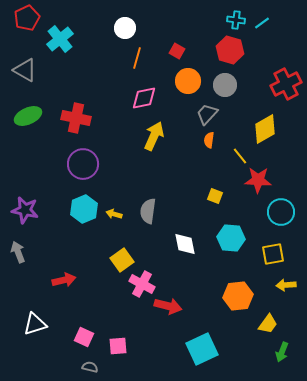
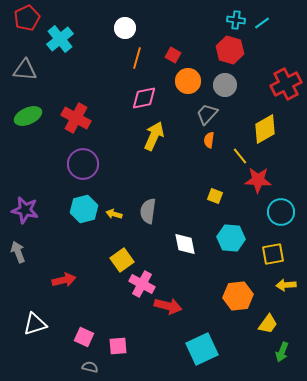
red square at (177, 51): moved 4 px left, 4 px down
gray triangle at (25, 70): rotated 25 degrees counterclockwise
red cross at (76, 118): rotated 16 degrees clockwise
cyan hexagon at (84, 209): rotated 8 degrees clockwise
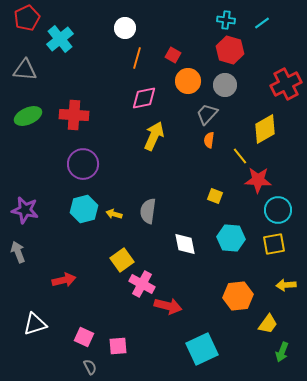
cyan cross at (236, 20): moved 10 px left
red cross at (76, 118): moved 2 px left, 3 px up; rotated 24 degrees counterclockwise
cyan circle at (281, 212): moved 3 px left, 2 px up
yellow square at (273, 254): moved 1 px right, 10 px up
gray semicircle at (90, 367): rotated 49 degrees clockwise
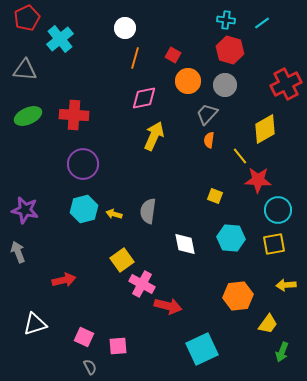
orange line at (137, 58): moved 2 px left
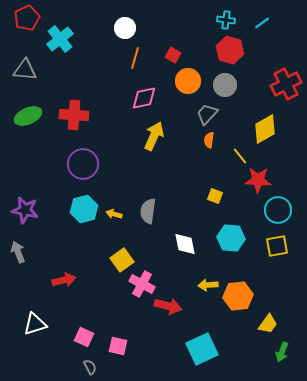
yellow square at (274, 244): moved 3 px right, 2 px down
yellow arrow at (286, 285): moved 78 px left
pink square at (118, 346): rotated 18 degrees clockwise
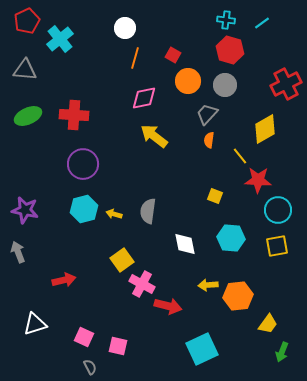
red pentagon at (27, 18): moved 3 px down
yellow arrow at (154, 136): rotated 76 degrees counterclockwise
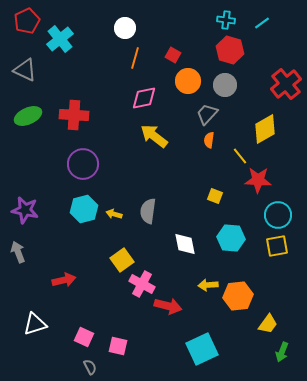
gray triangle at (25, 70): rotated 20 degrees clockwise
red cross at (286, 84): rotated 12 degrees counterclockwise
cyan circle at (278, 210): moved 5 px down
